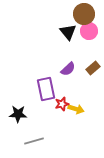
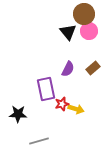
purple semicircle: rotated 21 degrees counterclockwise
gray line: moved 5 px right
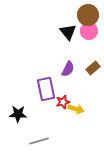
brown circle: moved 4 px right, 1 px down
red star: moved 1 px right, 2 px up
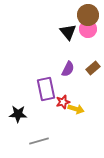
pink circle: moved 1 px left, 2 px up
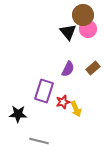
brown circle: moved 5 px left
purple rectangle: moved 2 px left, 2 px down; rotated 30 degrees clockwise
yellow arrow: rotated 49 degrees clockwise
gray line: rotated 30 degrees clockwise
